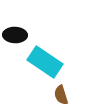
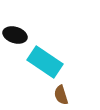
black ellipse: rotated 15 degrees clockwise
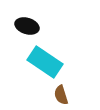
black ellipse: moved 12 px right, 9 px up
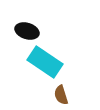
black ellipse: moved 5 px down
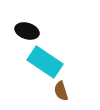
brown semicircle: moved 4 px up
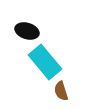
cyan rectangle: rotated 16 degrees clockwise
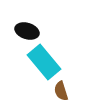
cyan rectangle: moved 1 px left
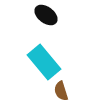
black ellipse: moved 19 px right, 16 px up; rotated 20 degrees clockwise
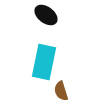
cyan rectangle: rotated 52 degrees clockwise
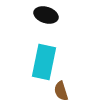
black ellipse: rotated 20 degrees counterclockwise
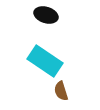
cyan rectangle: moved 1 px right, 1 px up; rotated 68 degrees counterclockwise
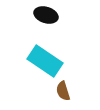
brown semicircle: moved 2 px right
